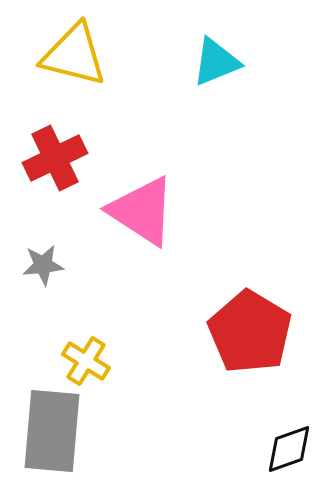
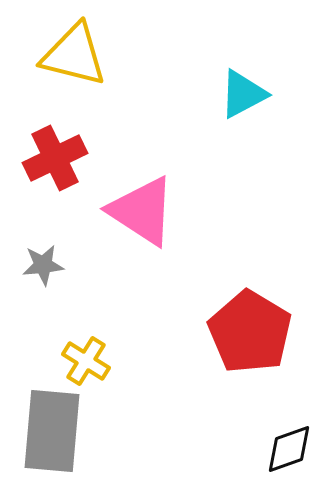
cyan triangle: moved 27 px right, 32 px down; rotated 6 degrees counterclockwise
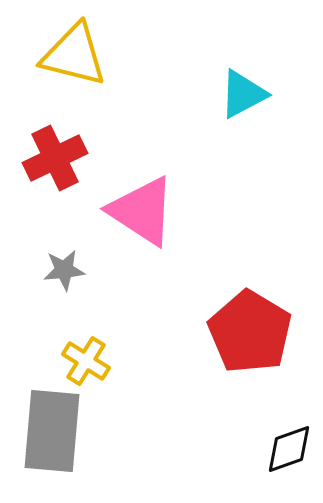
gray star: moved 21 px right, 5 px down
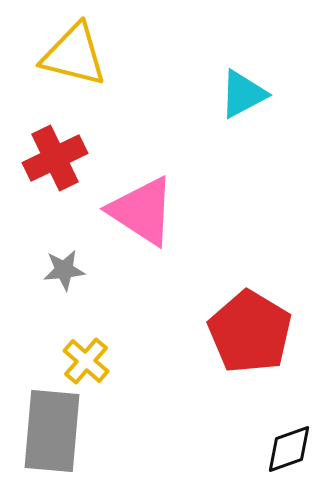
yellow cross: rotated 9 degrees clockwise
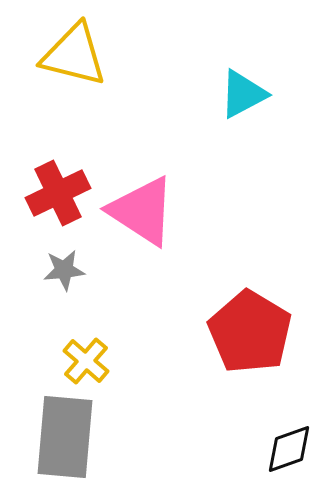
red cross: moved 3 px right, 35 px down
gray rectangle: moved 13 px right, 6 px down
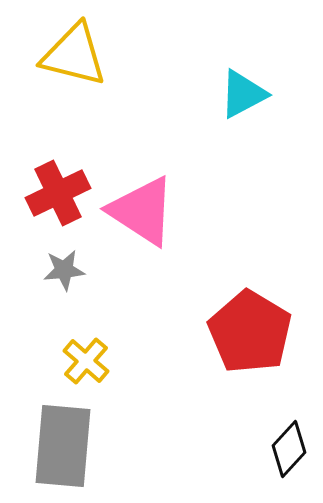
gray rectangle: moved 2 px left, 9 px down
black diamond: rotated 28 degrees counterclockwise
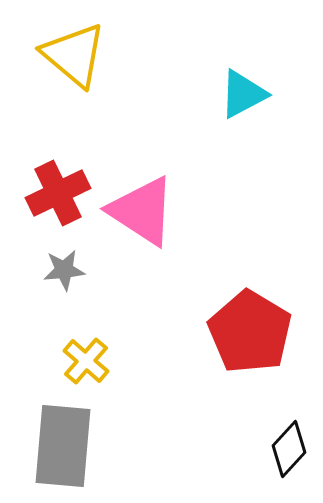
yellow triangle: rotated 26 degrees clockwise
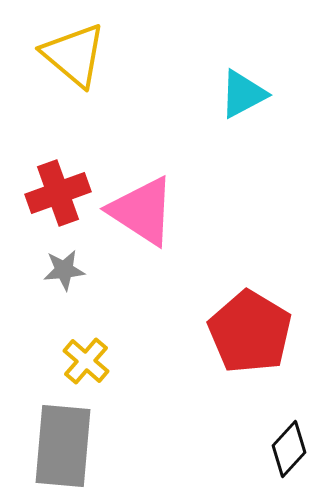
red cross: rotated 6 degrees clockwise
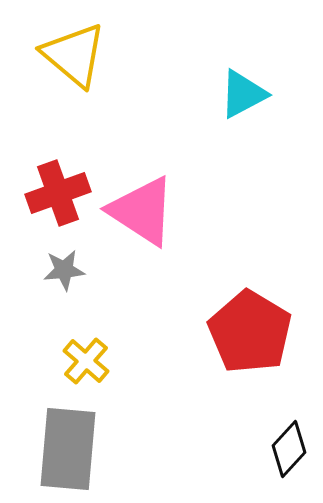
gray rectangle: moved 5 px right, 3 px down
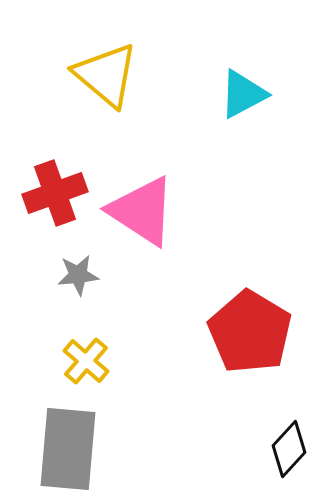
yellow triangle: moved 32 px right, 20 px down
red cross: moved 3 px left
gray star: moved 14 px right, 5 px down
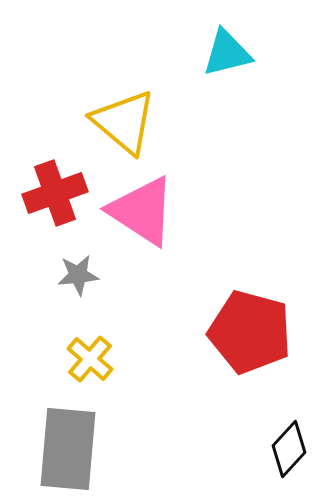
yellow triangle: moved 18 px right, 47 px down
cyan triangle: moved 16 px left, 41 px up; rotated 14 degrees clockwise
red pentagon: rotated 16 degrees counterclockwise
yellow cross: moved 4 px right, 2 px up
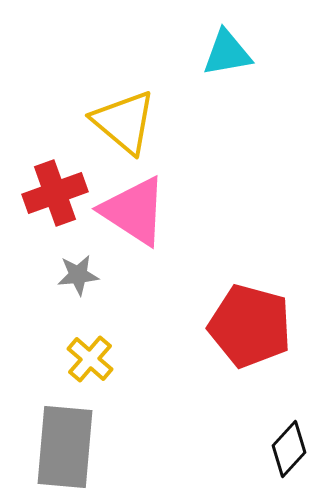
cyan triangle: rotated 4 degrees clockwise
pink triangle: moved 8 px left
red pentagon: moved 6 px up
gray rectangle: moved 3 px left, 2 px up
